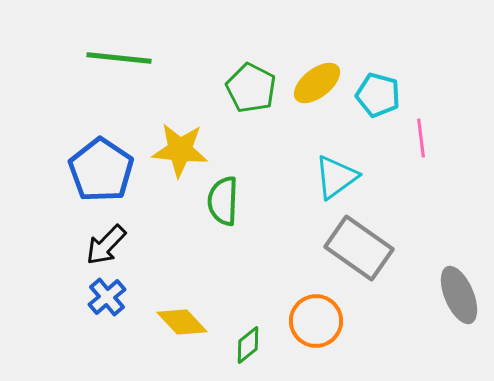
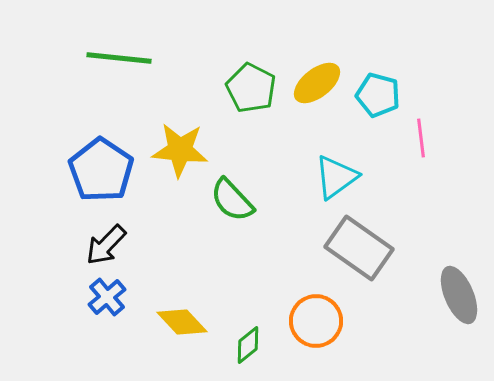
green semicircle: moved 9 px right, 1 px up; rotated 45 degrees counterclockwise
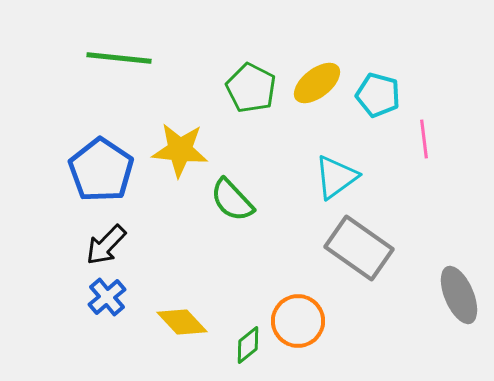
pink line: moved 3 px right, 1 px down
orange circle: moved 18 px left
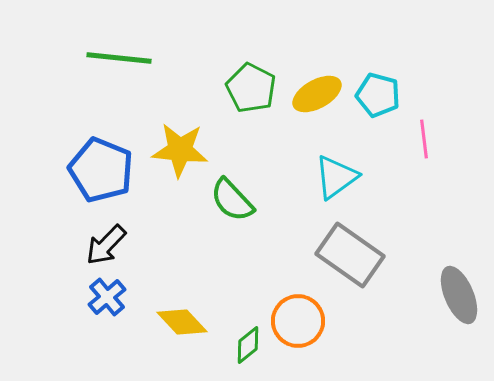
yellow ellipse: moved 11 px down; rotated 9 degrees clockwise
blue pentagon: rotated 12 degrees counterclockwise
gray rectangle: moved 9 px left, 7 px down
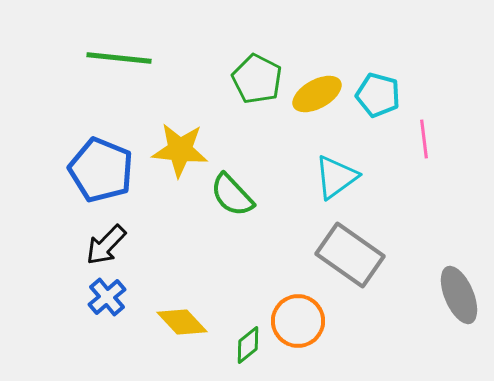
green pentagon: moved 6 px right, 9 px up
green semicircle: moved 5 px up
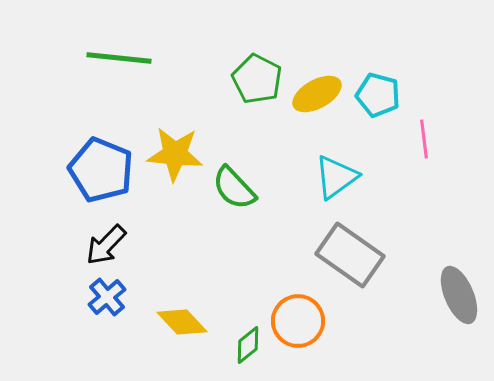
yellow star: moved 5 px left, 4 px down
green semicircle: moved 2 px right, 7 px up
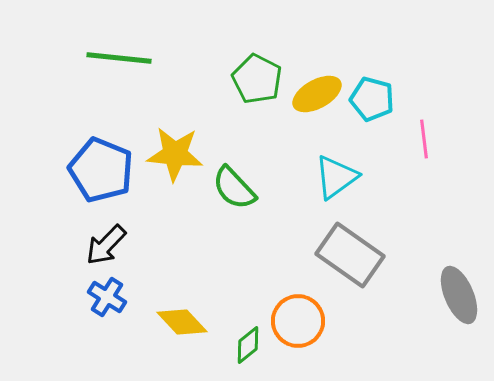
cyan pentagon: moved 6 px left, 4 px down
blue cross: rotated 18 degrees counterclockwise
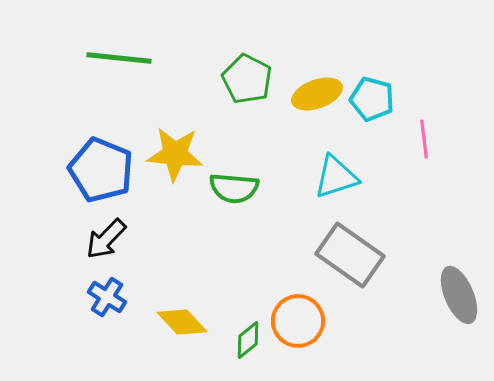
green pentagon: moved 10 px left
yellow ellipse: rotated 9 degrees clockwise
cyan triangle: rotated 18 degrees clockwise
green semicircle: rotated 42 degrees counterclockwise
black arrow: moved 6 px up
green diamond: moved 5 px up
